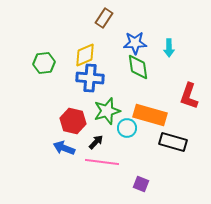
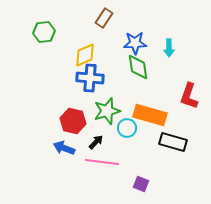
green hexagon: moved 31 px up
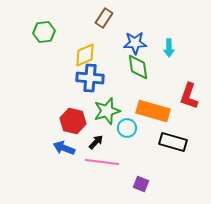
orange rectangle: moved 3 px right, 4 px up
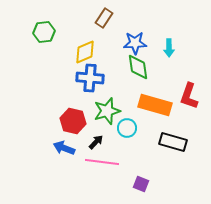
yellow diamond: moved 3 px up
orange rectangle: moved 2 px right, 6 px up
